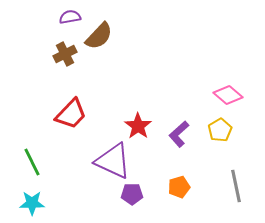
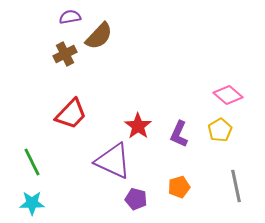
purple L-shape: rotated 24 degrees counterclockwise
purple pentagon: moved 4 px right, 5 px down; rotated 15 degrees clockwise
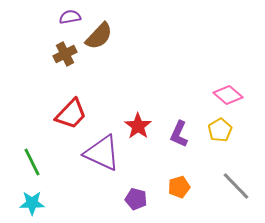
purple triangle: moved 11 px left, 8 px up
gray line: rotated 32 degrees counterclockwise
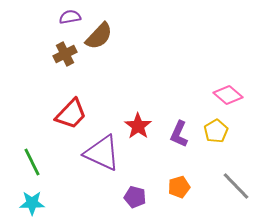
yellow pentagon: moved 4 px left, 1 px down
purple pentagon: moved 1 px left, 2 px up
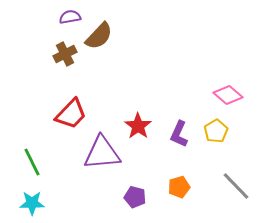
purple triangle: rotated 30 degrees counterclockwise
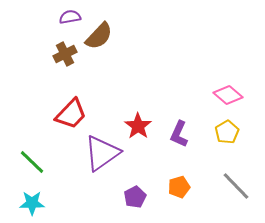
yellow pentagon: moved 11 px right, 1 px down
purple triangle: rotated 30 degrees counterclockwise
green line: rotated 20 degrees counterclockwise
purple pentagon: rotated 30 degrees clockwise
